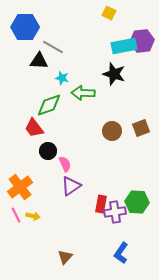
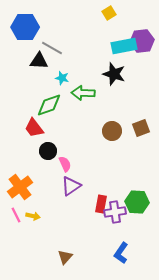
yellow square: rotated 32 degrees clockwise
gray line: moved 1 px left, 1 px down
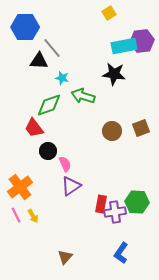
gray line: rotated 20 degrees clockwise
black star: rotated 10 degrees counterclockwise
green arrow: moved 3 px down; rotated 15 degrees clockwise
yellow arrow: rotated 48 degrees clockwise
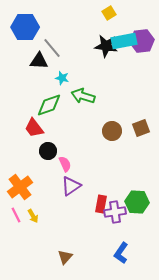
cyan rectangle: moved 5 px up
black star: moved 8 px left, 28 px up
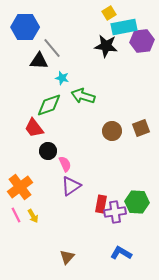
cyan rectangle: moved 14 px up
blue L-shape: rotated 85 degrees clockwise
brown triangle: moved 2 px right
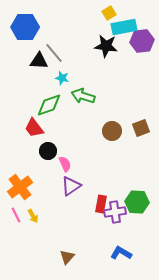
gray line: moved 2 px right, 5 px down
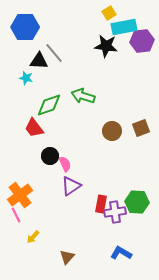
cyan star: moved 36 px left
black circle: moved 2 px right, 5 px down
orange cross: moved 8 px down
yellow arrow: moved 21 px down; rotated 72 degrees clockwise
